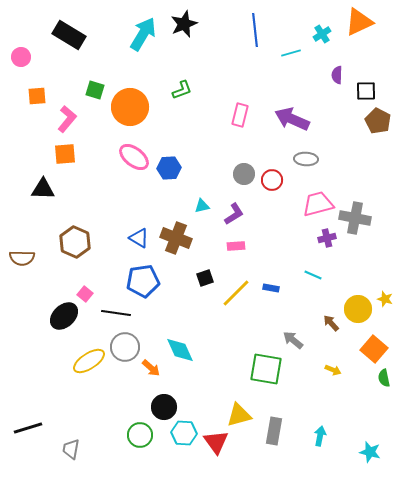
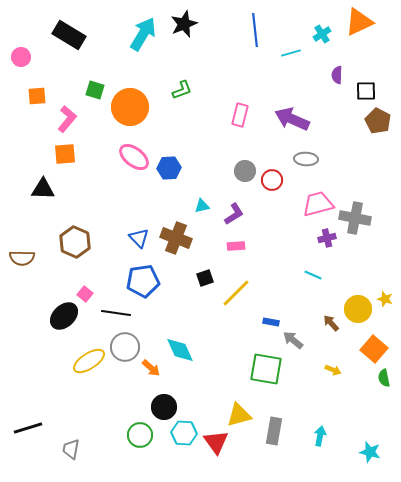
gray circle at (244, 174): moved 1 px right, 3 px up
blue triangle at (139, 238): rotated 15 degrees clockwise
blue rectangle at (271, 288): moved 34 px down
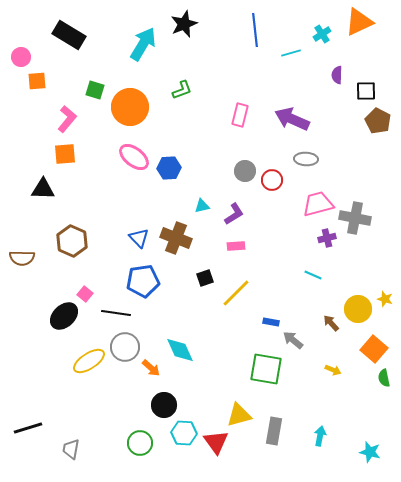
cyan arrow at (143, 34): moved 10 px down
orange square at (37, 96): moved 15 px up
brown hexagon at (75, 242): moved 3 px left, 1 px up
black circle at (164, 407): moved 2 px up
green circle at (140, 435): moved 8 px down
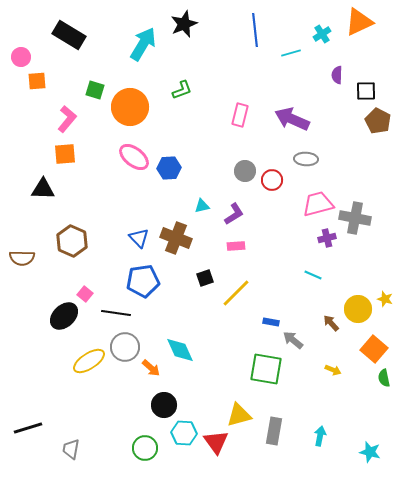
green circle at (140, 443): moved 5 px right, 5 px down
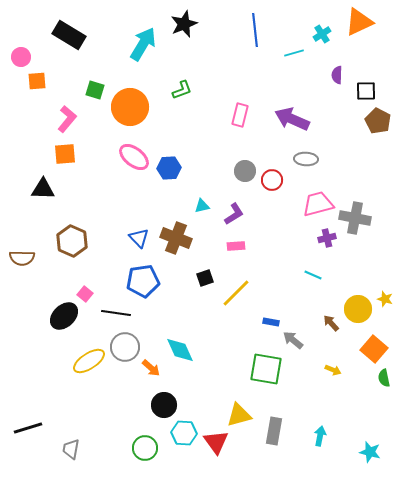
cyan line at (291, 53): moved 3 px right
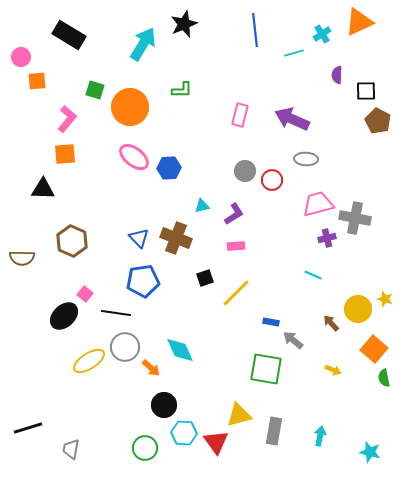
green L-shape at (182, 90): rotated 20 degrees clockwise
